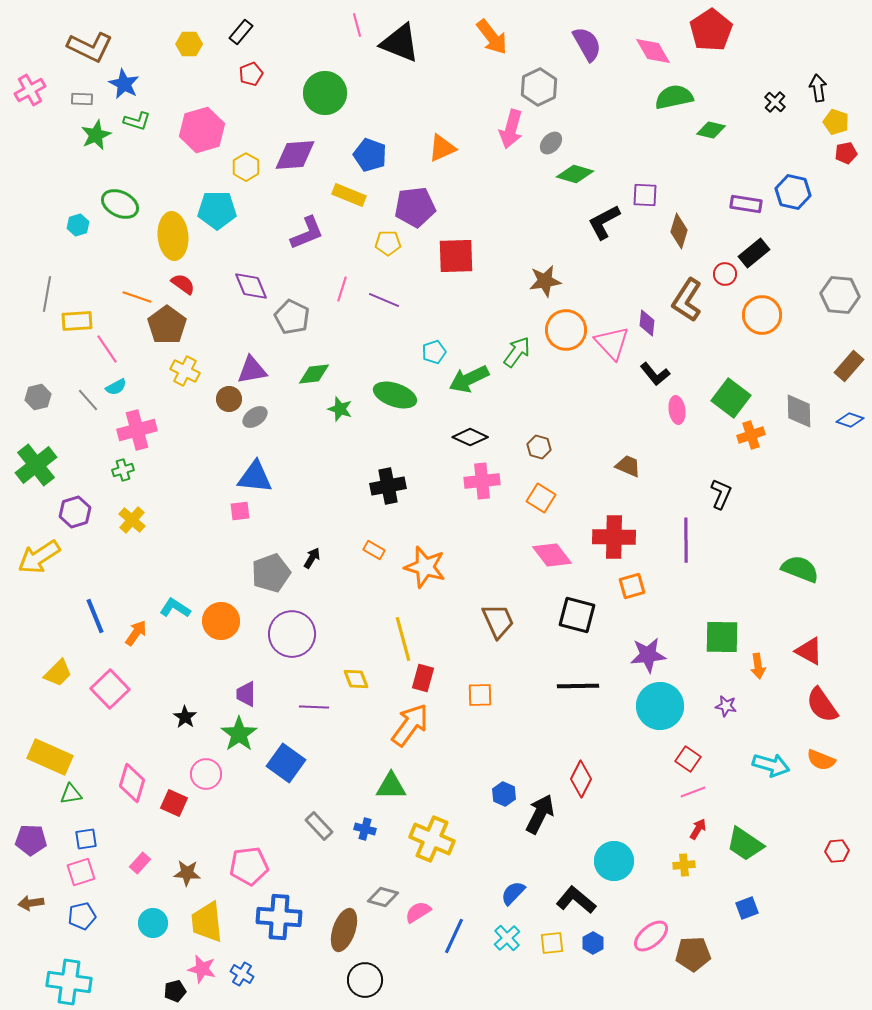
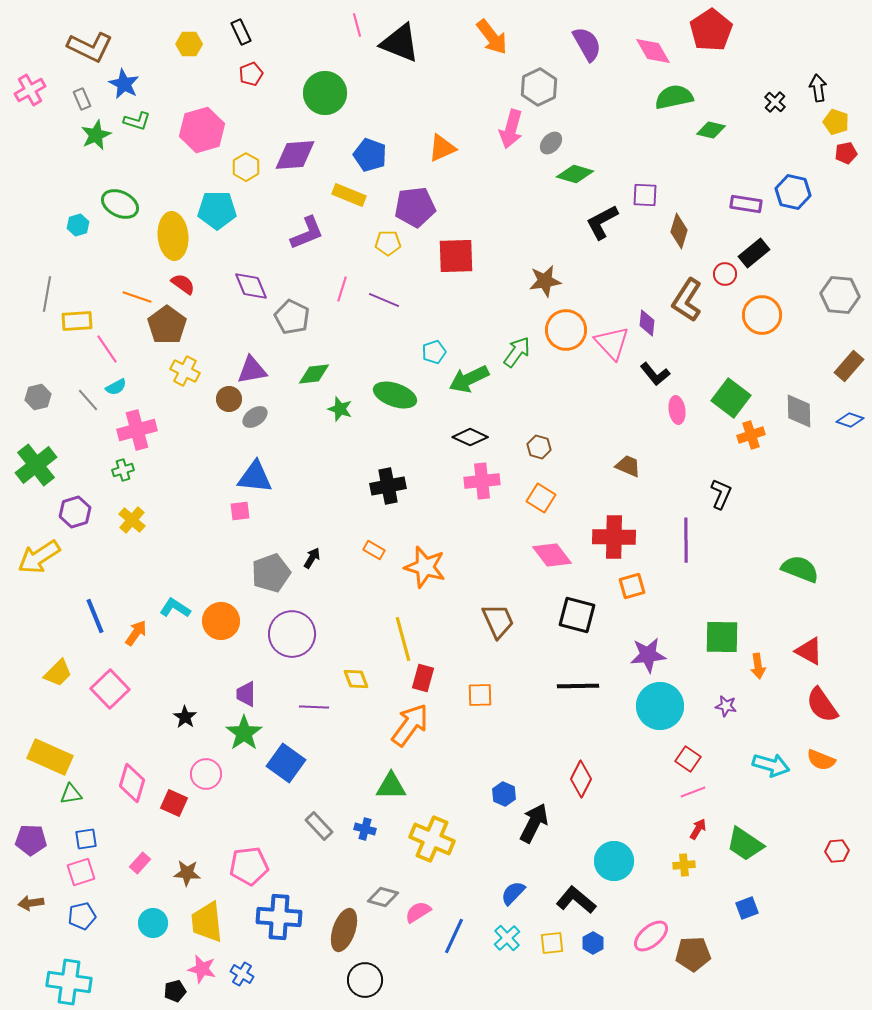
black rectangle at (241, 32): rotated 65 degrees counterclockwise
gray rectangle at (82, 99): rotated 65 degrees clockwise
black L-shape at (604, 222): moved 2 px left
green star at (239, 734): moved 5 px right, 1 px up
black arrow at (540, 814): moved 6 px left, 9 px down
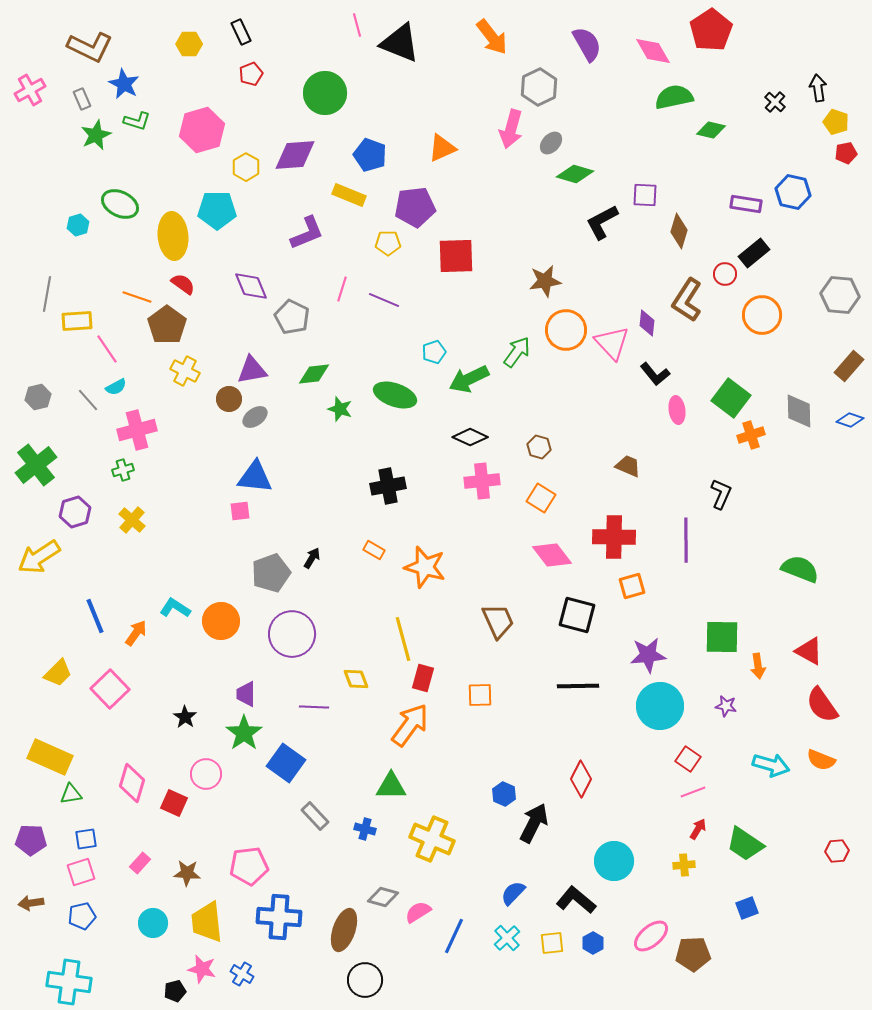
gray rectangle at (319, 826): moved 4 px left, 10 px up
